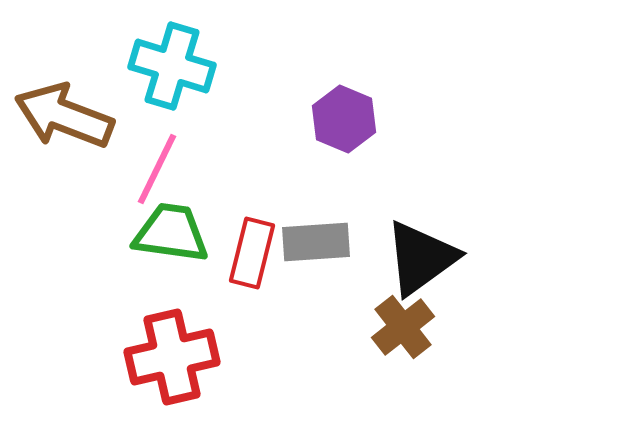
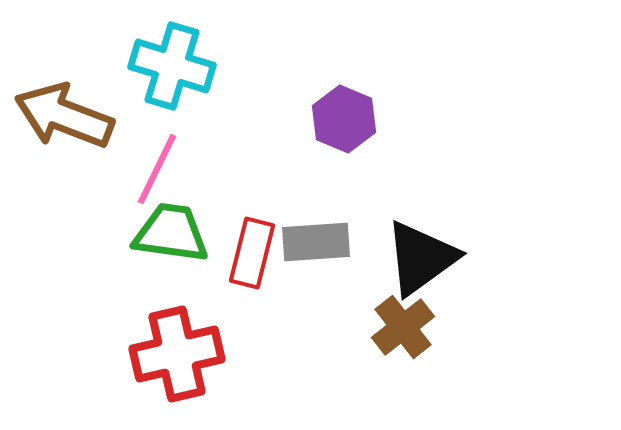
red cross: moved 5 px right, 3 px up
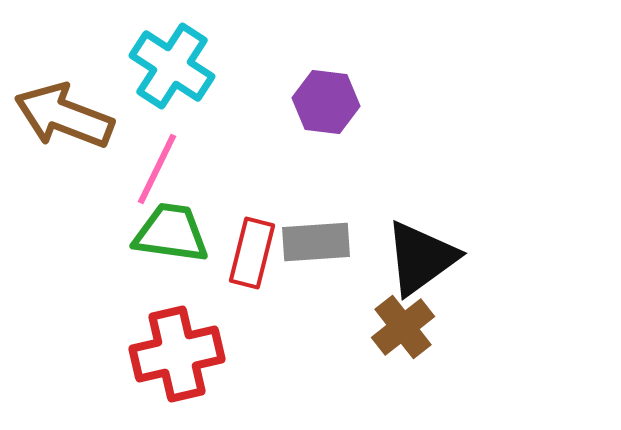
cyan cross: rotated 16 degrees clockwise
purple hexagon: moved 18 px left, 17 px up; rotated 16 degrees counterclockwise
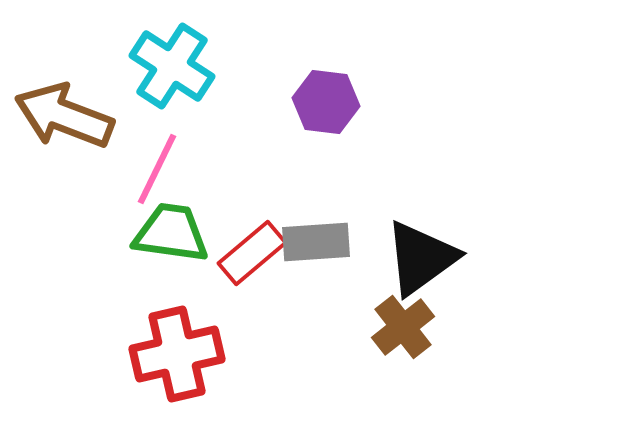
red rectangle: rotated 36 degrees clockwise
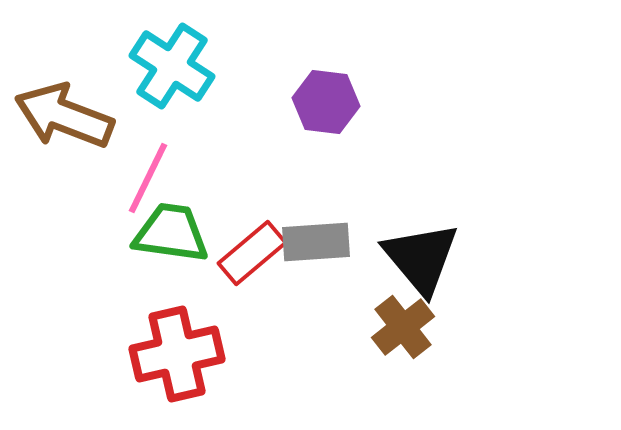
pink line: moved 9 px left, 9 px down
black triangle: rotated 34 degrees counterclockwise
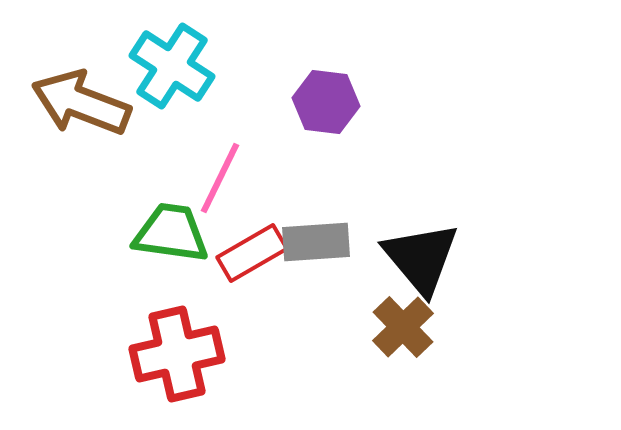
brown arrow: moved 17 px right, 13 px up
pink line: moved 72 px right
red rectangle: rotated 10 degrees clockwise
brown cross: rotated 6 degrees counterclockwise
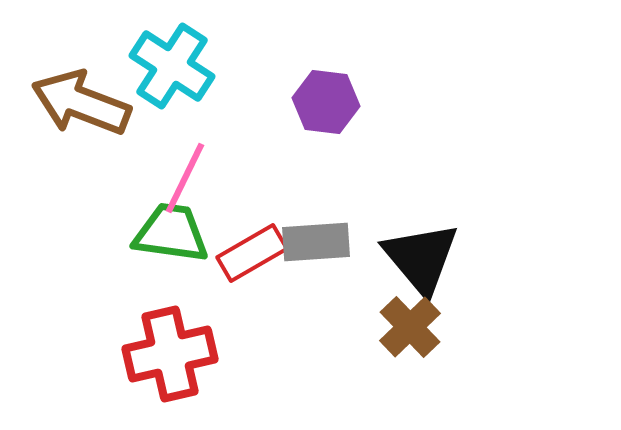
pink line: moved 35 px left
brown cross: moved 7 px right
red cross: moved 7 px left
